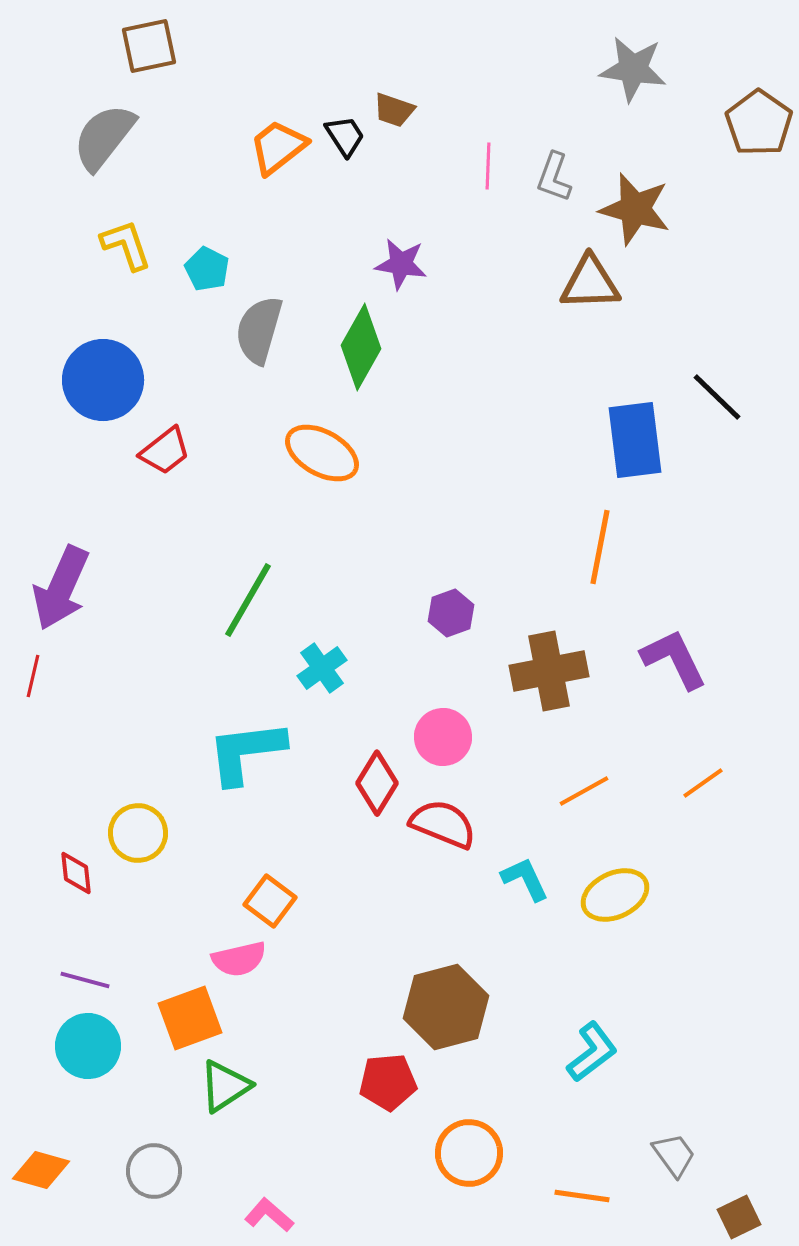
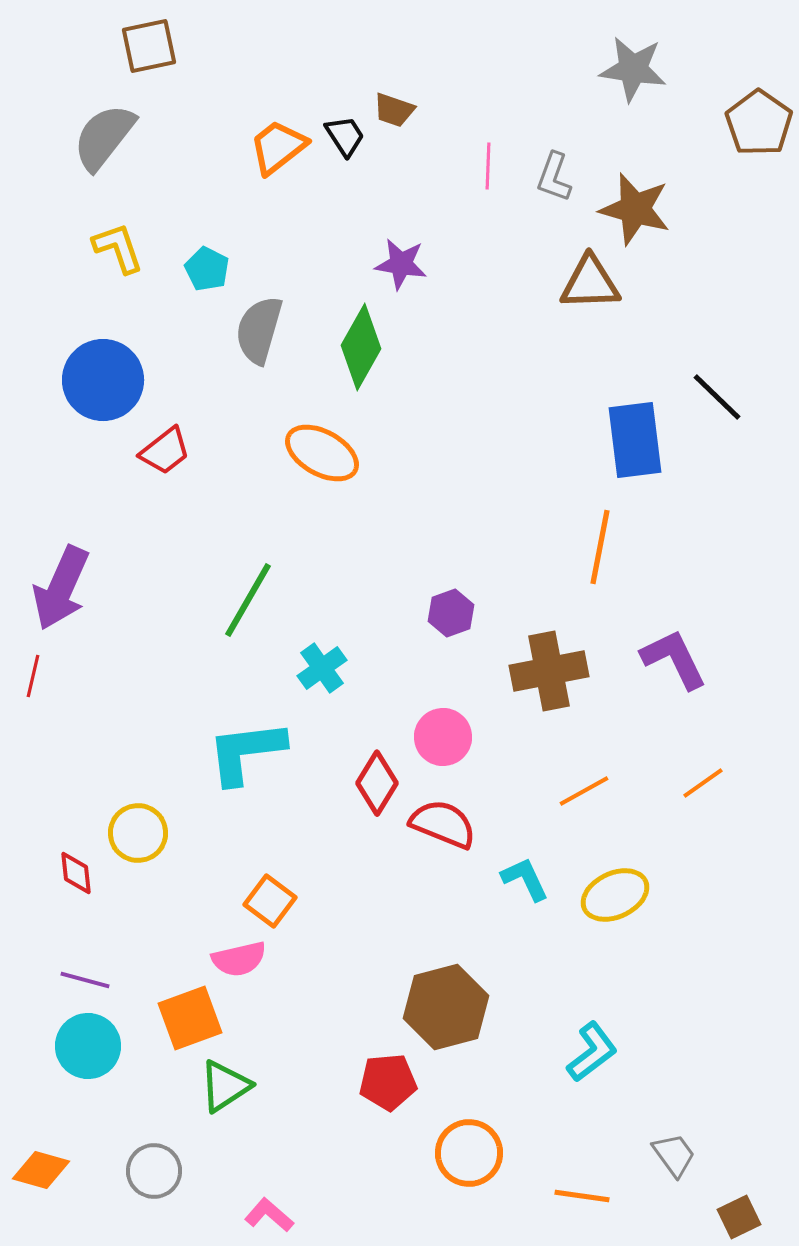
yellow L-shape at (126, 245): moved 8 px left, 3 px down
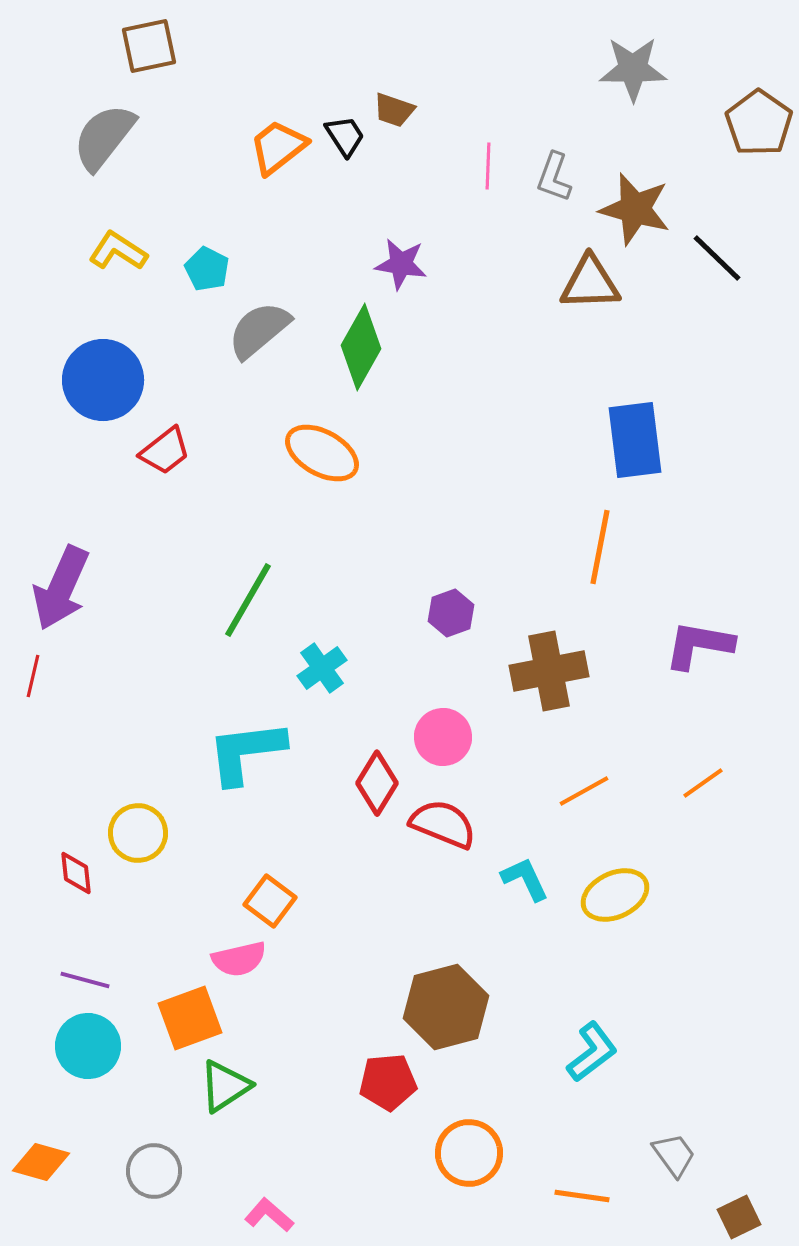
gray star at (633, 69): rotated 8 degrees counterclockwise
yellow L-shape at (118, 248): moved 3 px down; rotated 38 degrees counterclockwise
gray semicircle at (259, 330): rotated 34 degrees clockwise
black line at (717, 397): moved 139 px up
purple L-shape at (674, 659): moved 25 px right, 14 px up; rotated 54 degrees counterclockwise
orange diamond at (41, 1170): moved 8 px up
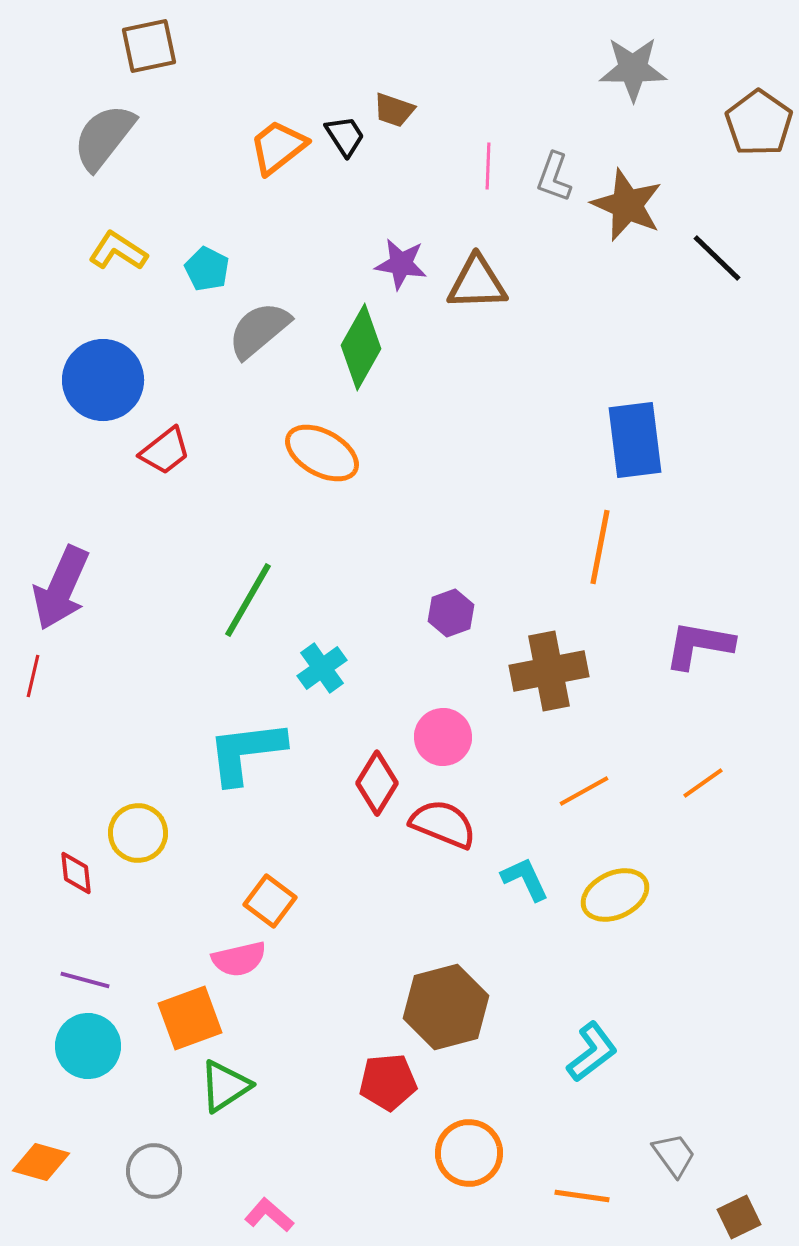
brown star at (635, 209): moved 8 px left, 4 px up; rotated 8 degrees clockwise
brown triangle at (590, 283): moved 113 px left
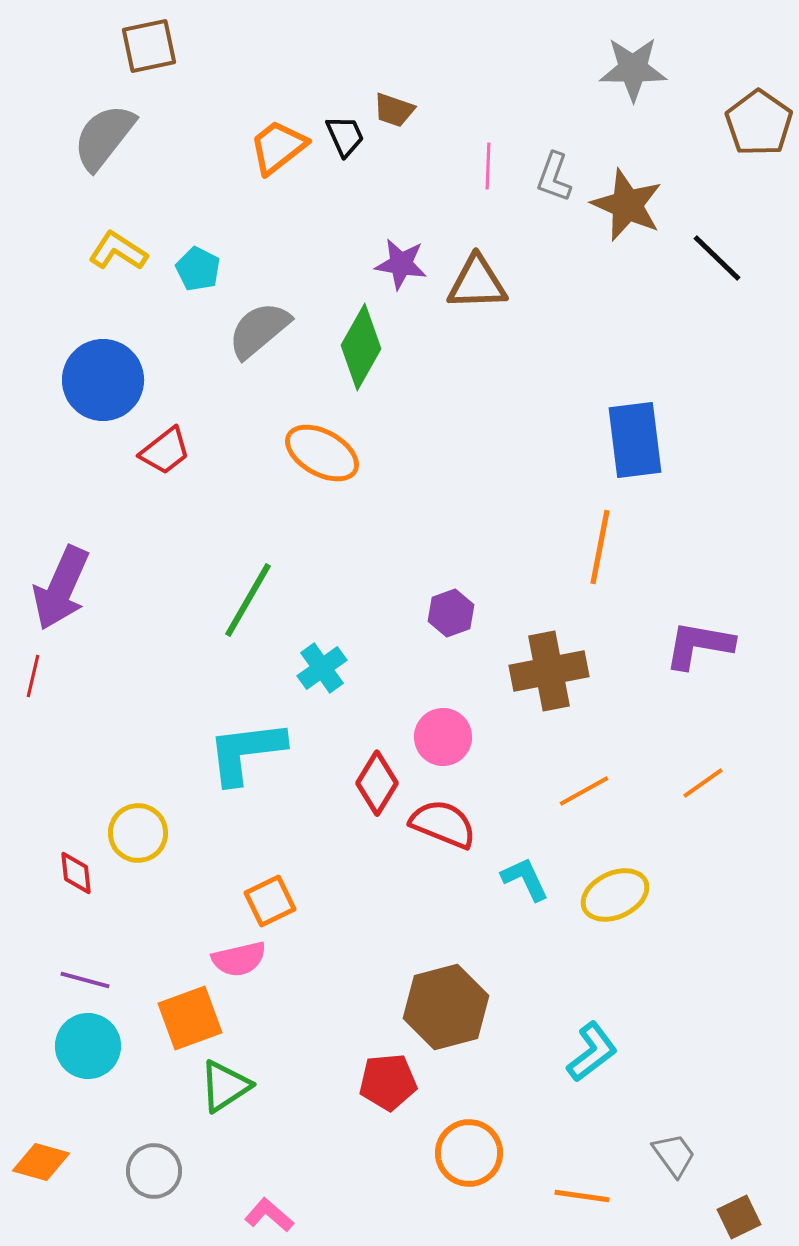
black trapezoid at (345, 136): rotated 9 degrees clockwise
cyan pentagon at (207, 269): moved 9 px left
orange square at (270, 901): rotated 27 degrees clockwise
